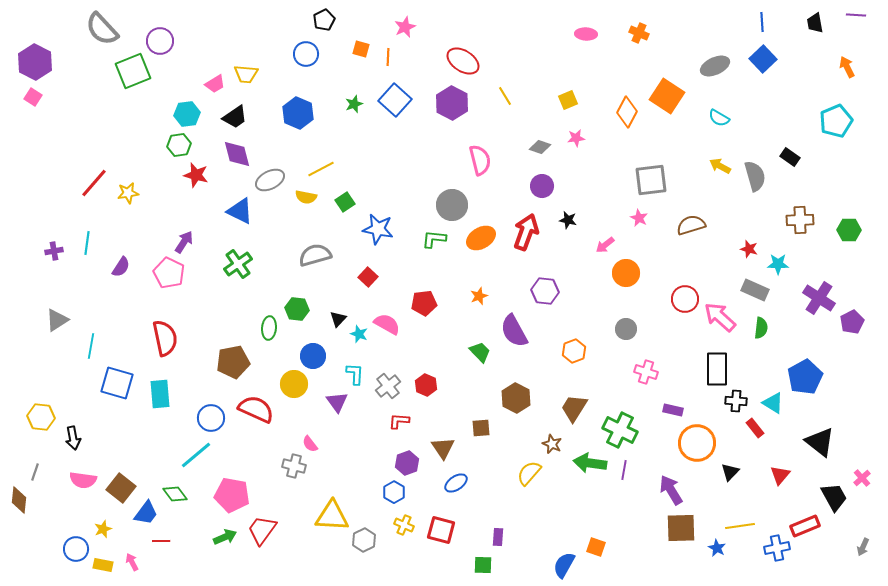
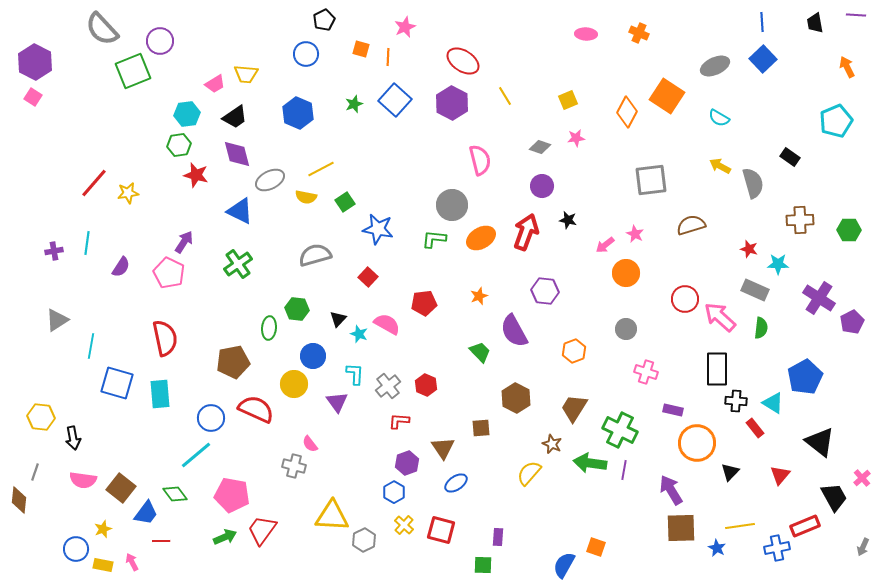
gray semicircle at (755, 176): moved 2 px left, 7 px down
pink star at (639, 218): moved 4 px left, 16 px down
yellow cross at (404, 525): rotated 18 degrees clockwise
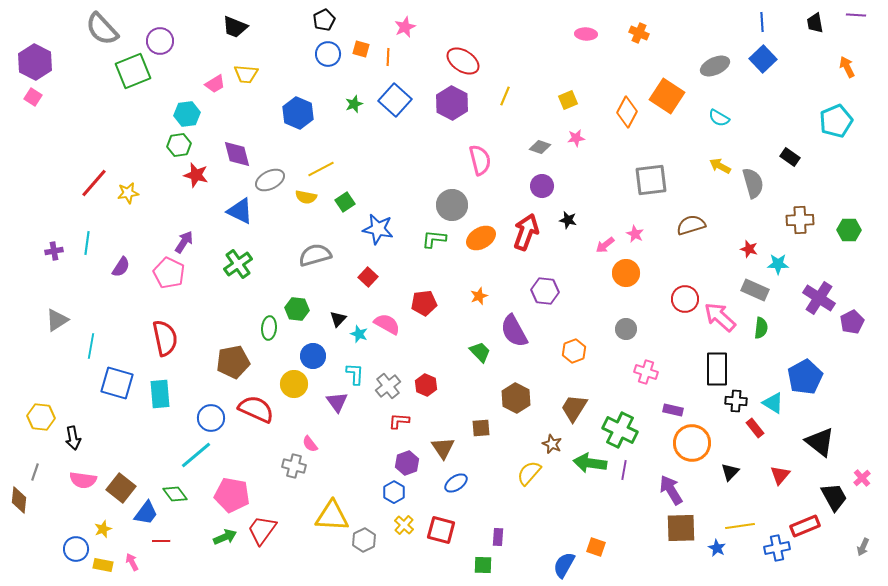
blue circle at (306, 54): moved 22 px right
yellow line at (505, 96): rotated 54 degrees clockwise
black trapezoid at (235, 117): moved 90 px up; rotated 56 degrees clockwise
orange circle at (697, 443): moved 5 px left
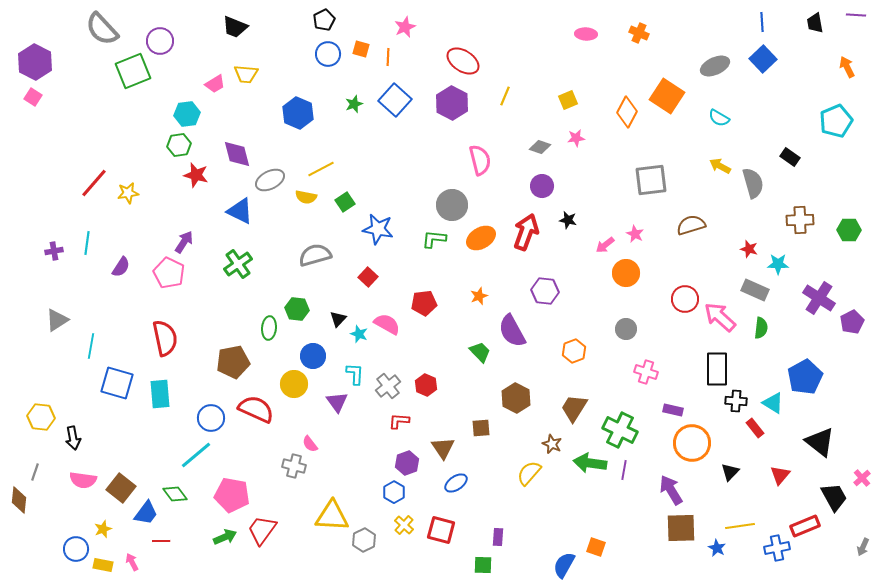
purple semicircle at (514, 331): moved 2 px left
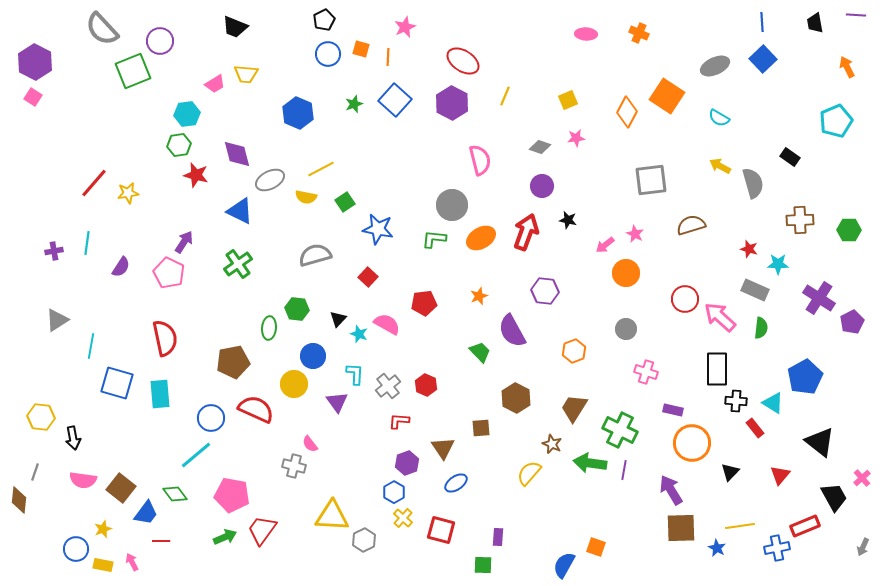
yellow cross at (404, 525): moved 1 px left, 7 px up
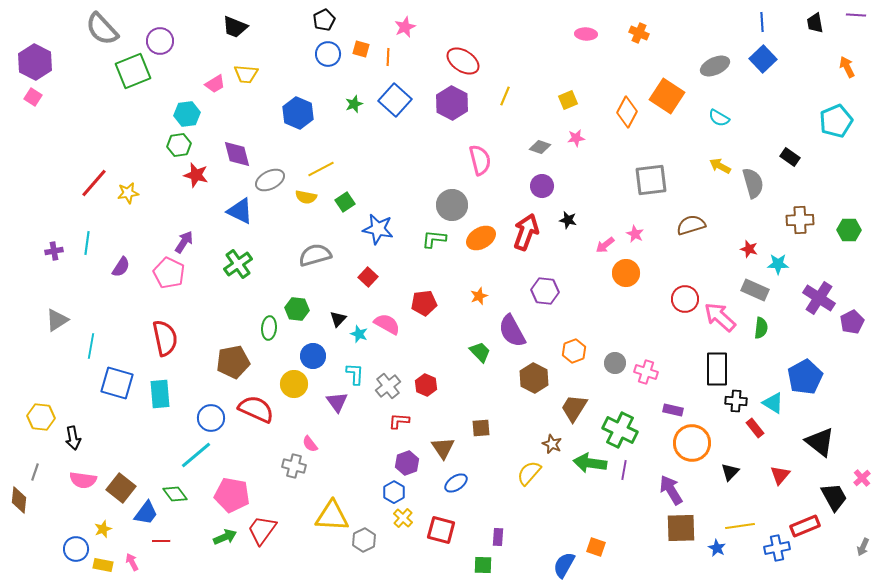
gray circle at (626, 329): moved 11 px left, 34 px down
brown hexagon at (516, 398): moved 18 px right, 20 px up
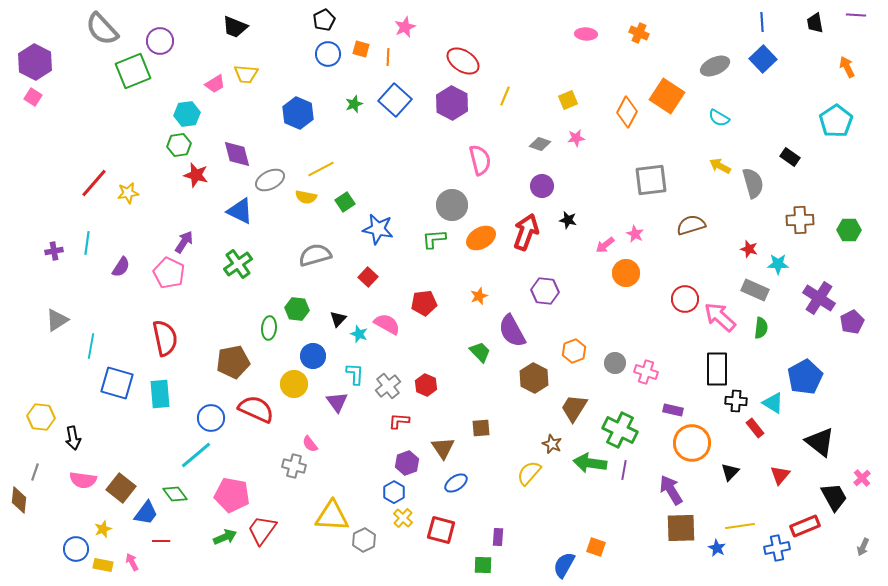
cyan pentagon at (836, 121): rotated 12 degrees counterclockwise
gray diamond at (540, 147): moved 3 px up
green L-shape at (434, 239): rotated 10 degrees counterclockwise
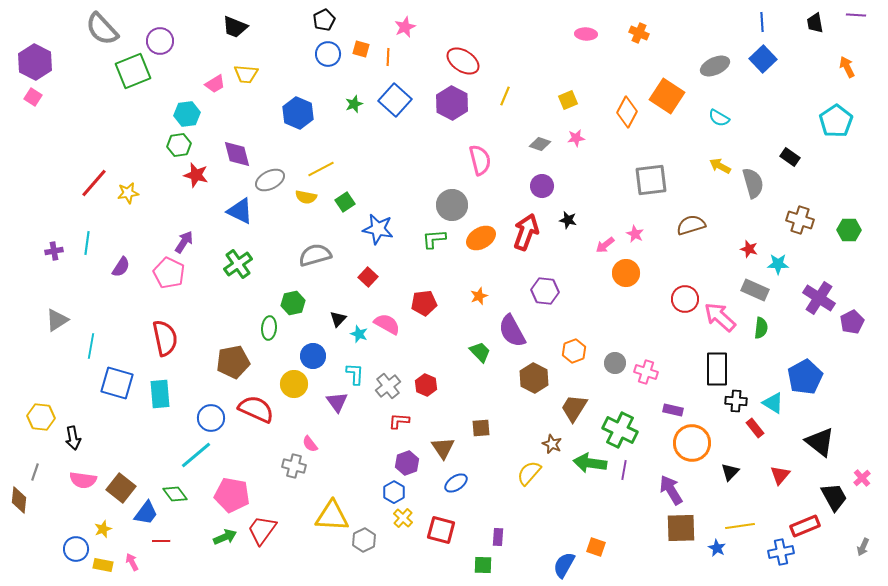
brown cross at (800, 220): rotated 20 degrees clockwise
green hexagon at (297, 309): moved 4 px left, 6 px up; rotated 20 degrees counterclockwise
blue cross at (777, 548): moved 4 px right, 4 px down
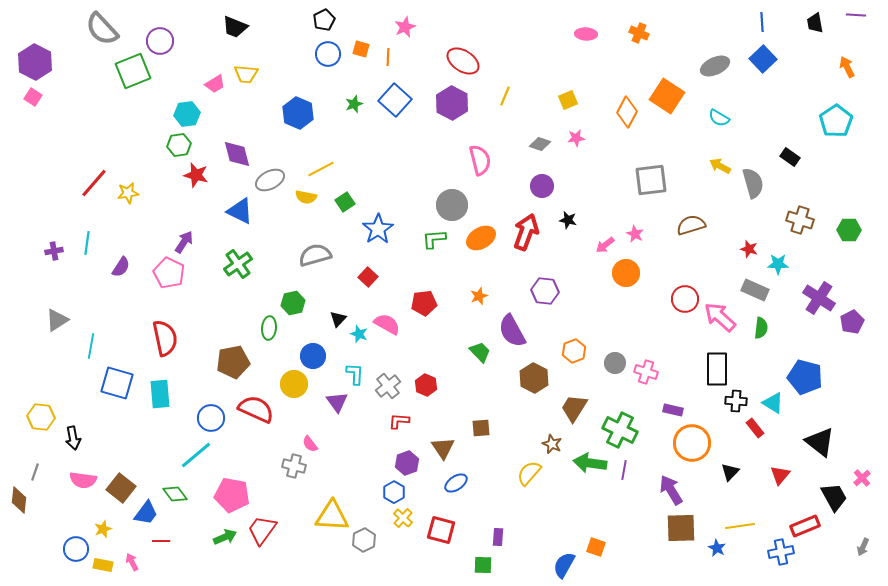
blue star at (378, 229): rotated 28 degrees clockwise
blue pentagon at (805, 377): rotated 28 degrees counterclockwise
